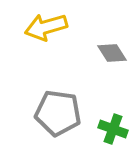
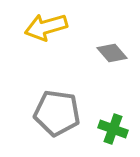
gray diamond: rotated 8 degrees counterclockwise
gray pentagon: moved 1 px left
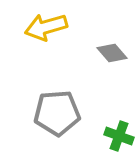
gray pentagon: rotated 12 degrees counterclockwise
green cross: moved 6 px right, 7 px down
